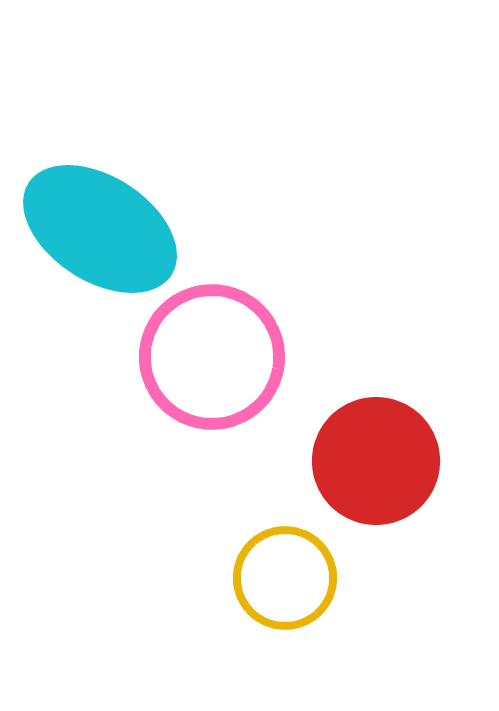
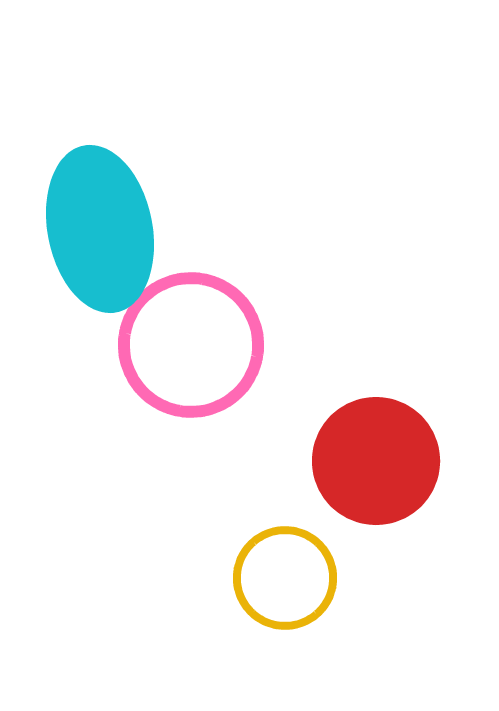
cyan ellipse: rotated 46 degrees clockwise
pink circle: moved 21 px left, 12 px up
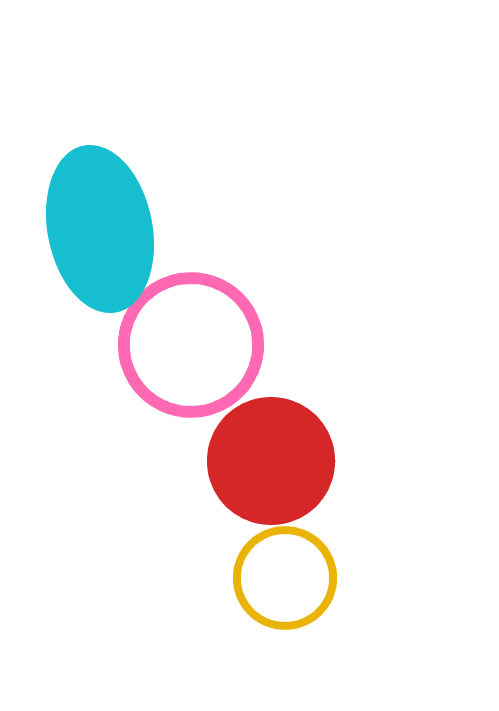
red circle: moved 105 px left
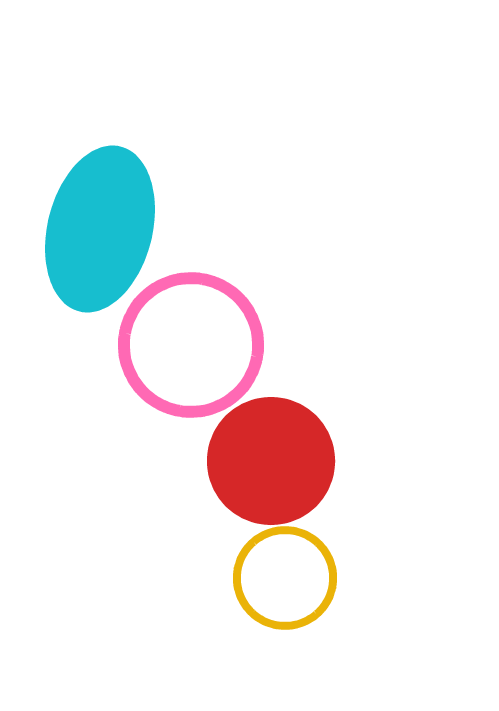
cyan ellipse: rotated 25 degrees clockwise
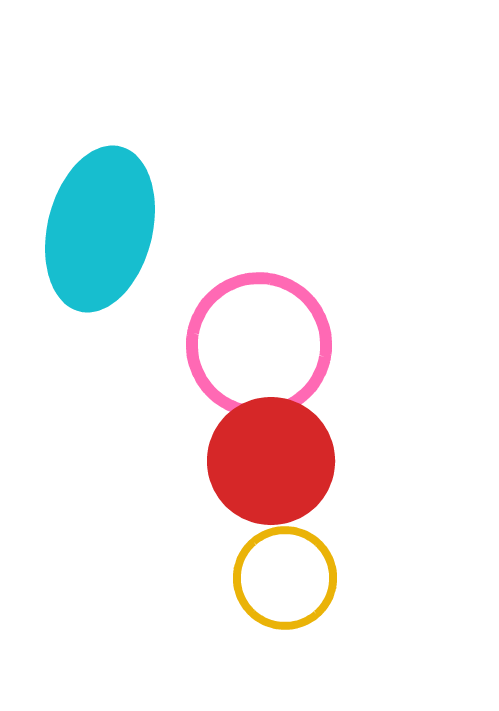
pink circle: moved 68 px right
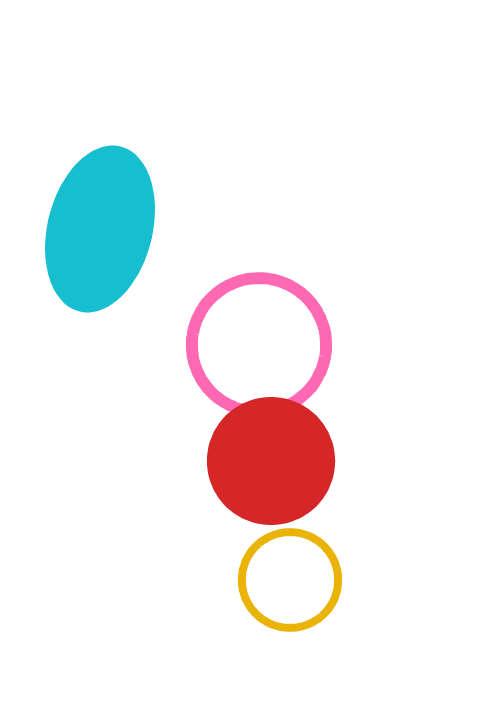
yellow circle: moved 5 px right, 2 px down
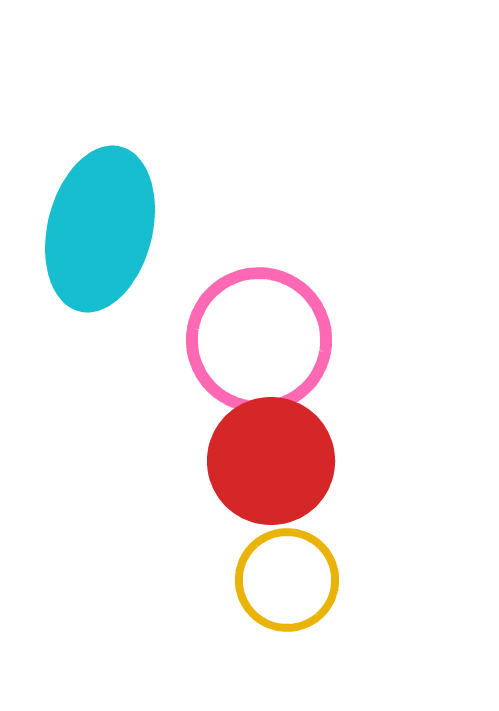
pink circle: moved 5 px up
yellow circle: moved 3 px left
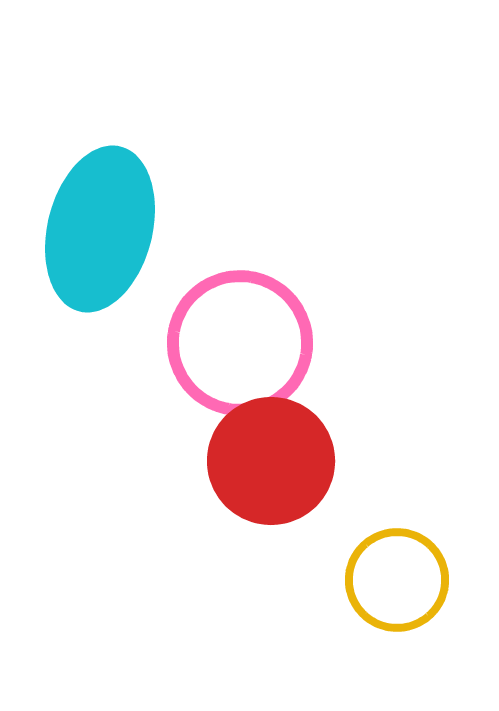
pink circle: moved 19 px left, 3 px down
yellow circle: moved 110 px right
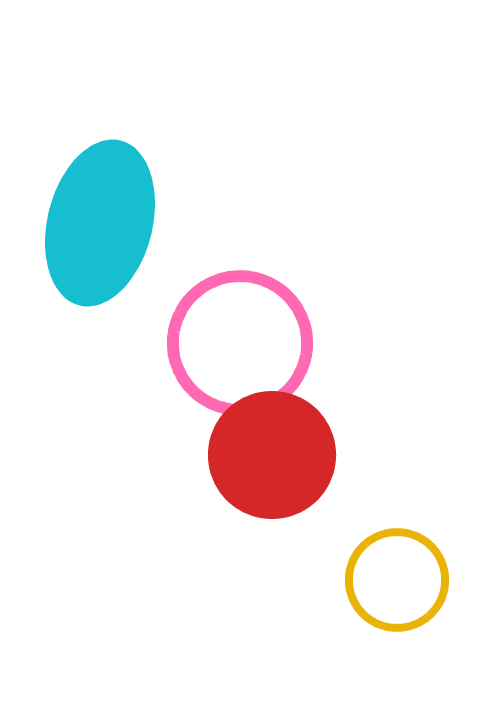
cyan ellipse: moved 6 px up
red circle: moved 1 px right, 6 px up
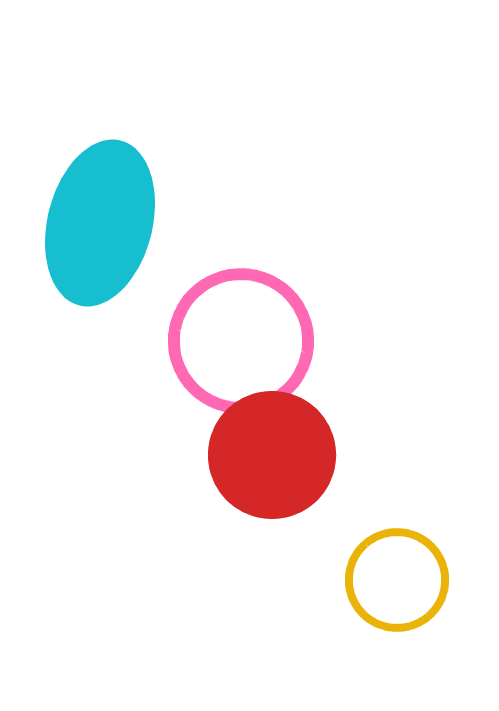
pink circle: moved 1 px right, 2 px up
